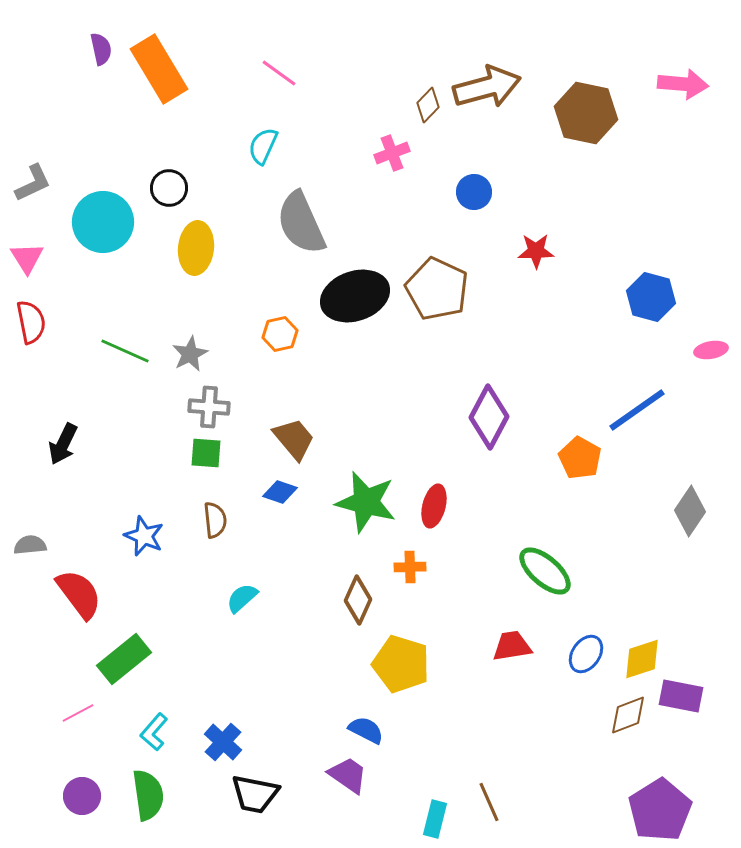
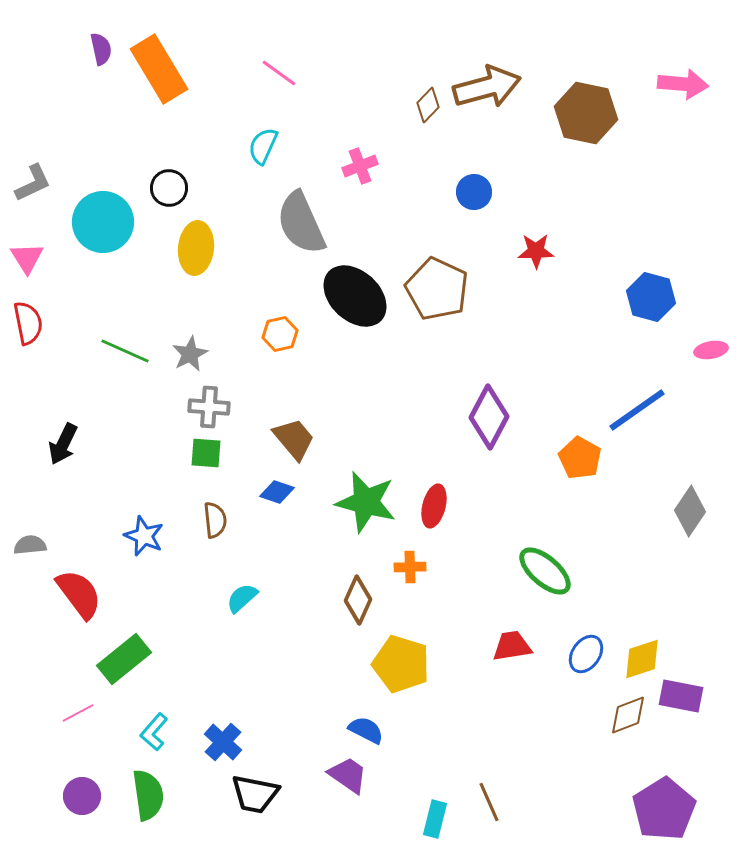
pink cross at (392, 153): moved 32 px left, 13 px down
black ellipse at (355, 296): rotated 62 degrees clockwise
red semicircle at (31, 322): moved 3 px left, 1 px down
blue diamond at (280, 492): moved 3 px left
purple pentagon at (660, 810): moved 4 px right, 1 px up
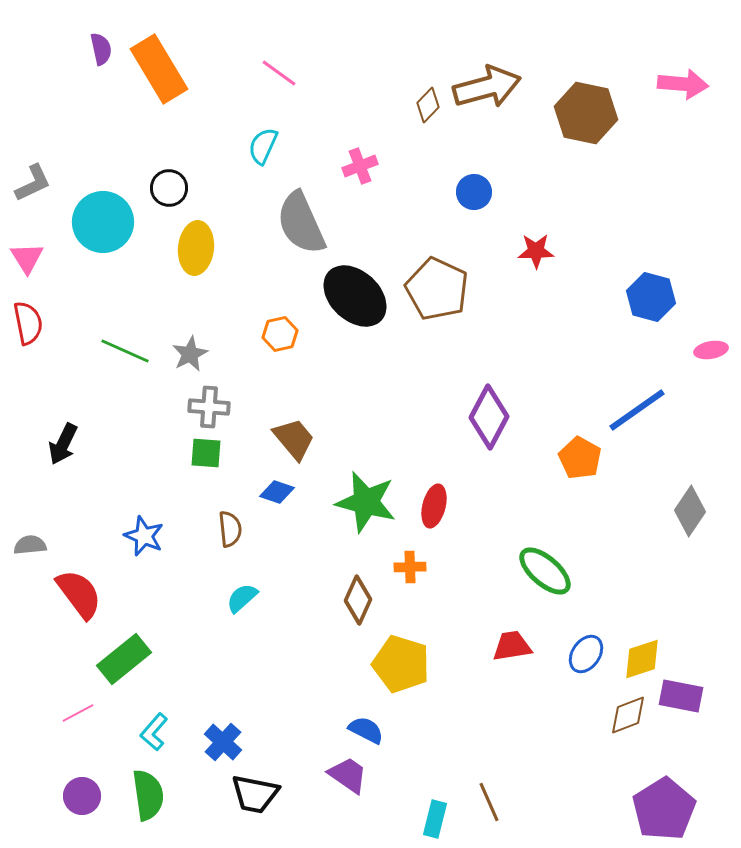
brown semicircle at (215, 520): moved 15 px right, 9 px down
